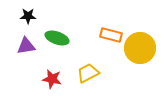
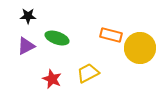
purple triangle: rotated 18 degrees counterclockwise
red star: rotated 12 degrees clockwise
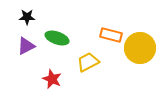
black star: moved 1 px left, 1 px down
yellow trapezoid: moved 11 px up
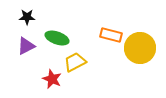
yellow trapezoid: moved 13 px left
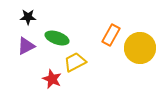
black star: moved 1 px right
orange rectangle: rotated 75 degrees counterclockwise
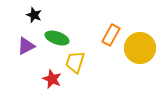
black star: moved 6 px right, 2 px up; rotated 21 degrees clockwise
yellow trapezoid: rotated 45 degrees counterclockwise
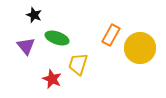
purple triangle: rotated 42 degrees counterclockwise
yellow trapezoid: moved 3 px right, 2 px down
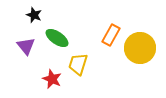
green ellipse: rotated 15 degrees clockwise
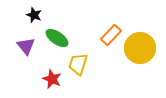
orange rectangle: rotated 15 degrees clockwise
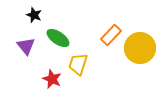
green ellipse: moved 1 px right
